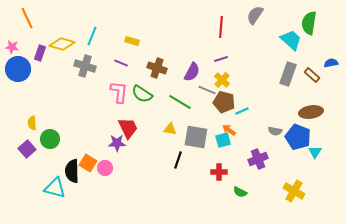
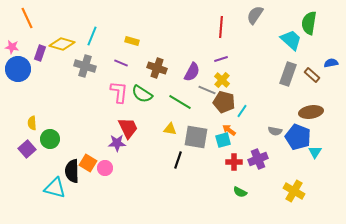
cyan line at (242, 111): rotated 32 degrees counterclockwise
red cross at (219, 172): moved 15 px right, 10 px up
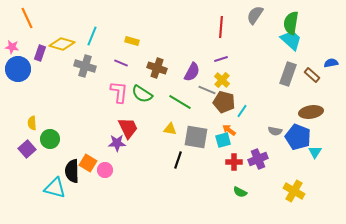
green semicircle at (309, 23): moved 18 px left
pink circle at (105, 168): moved 2 px down
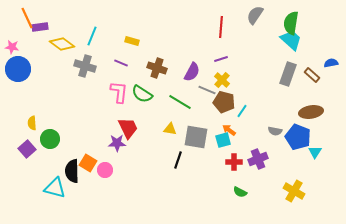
yellow diamond at (62, 44): rotated 20 degrees clockwise
purple rectangle at (40, 53): moved 26 px up; rotated 63 degrees clockwise
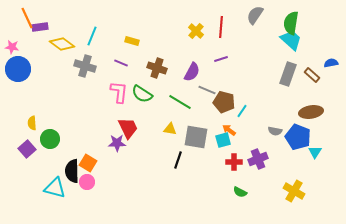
yellow cross at (222, 80): moved 26 px left, 49 px up
pink circle at (105, 170): moved 18 px left, 12 px down
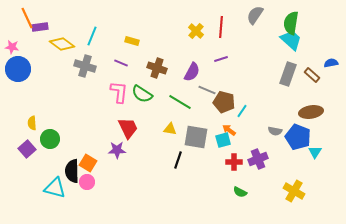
purple star at (117, 143): moved 7 px down
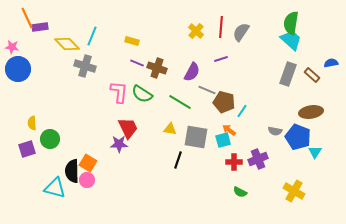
gray semicircle at (255, 15): moved 14 px left, 17 px down
yellow diamond at (62, 44): moved 5 px right; rotated 10 degrees clockwise
purple line at (121, 63): moved 16 px right
purple square at (27, 149): rotated 24 degrees clockwise
purple star at (117, 150): moved 2 px right, 6 px up
pink circle at (87, 182): moved 2 px up
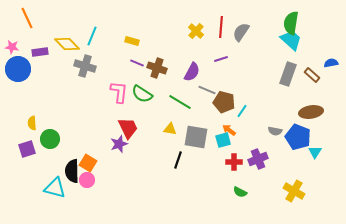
purple rectangle at (40, 27): moved 25 px down
purple star at (119, 144): rotated 18 degrees counterclockwise
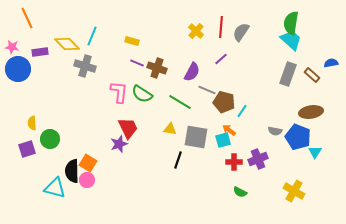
purple line at (221, 59): rotated 24 degrees counterclockwise
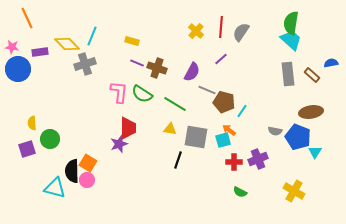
gray cross at (85, 66): moved 2 px up; rotated 35 degrees counterclockwise
gray rectangle at (288, 74): rotated 25 degrees counterclockwise
green line at (180, 102): moved 5 px left, 2 px down
red trapezoid at (128, 128): rotated 25 degrees clockwise
